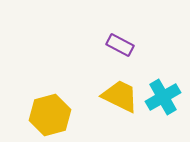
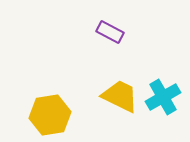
purple rectangle: moved 10 px left, 13 px up
yellow hexagon: rotated 6 degrees clockwise
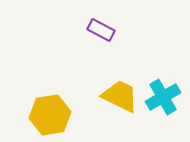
purple rectangle: moved 9 px left, 2 px up
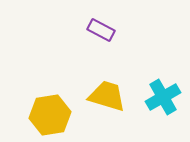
yellow trapezoid: moved 13 px left; rotated 9 degrees counterclockwise
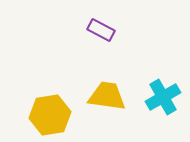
yellow trapezoid: rotated 9 degrees counterclockwise
